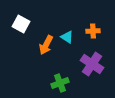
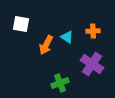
white square: rotated 18 degrees counterclockwise
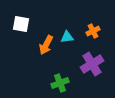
orange cross: rotated 24 degrees counterclockwise
cyan triangle: rotated 40 degrees counterclockwise
purple cross: rotated 25 degrees clockwise
